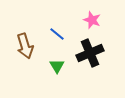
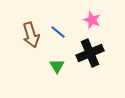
blue line: moved 1 px right, 2 px up
brown arrow: moved 6 px right, 11 px up
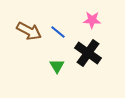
pink star: rotated 18 degrees counterclockwise
brown arrow: moved 2 px left, 4 px up; rotated 45 degrees counterclockwise
black cross: moved 2 px left; rotated 32 degrees counterclockwise
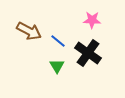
blue line: moved 9 px down
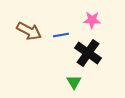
blue line: moved 3 px right, 6 px up; rotated 49 degrees counterclockwise
green triangle: moved 17 px right, 16 px down
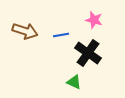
pink star: moved 2 px right; rotated 12 degrees clockwise
brown arrow: moved 4 px left; rotated 10 degrees counterclockwise
green triangle: rotated 35 degrees counterclockwise
